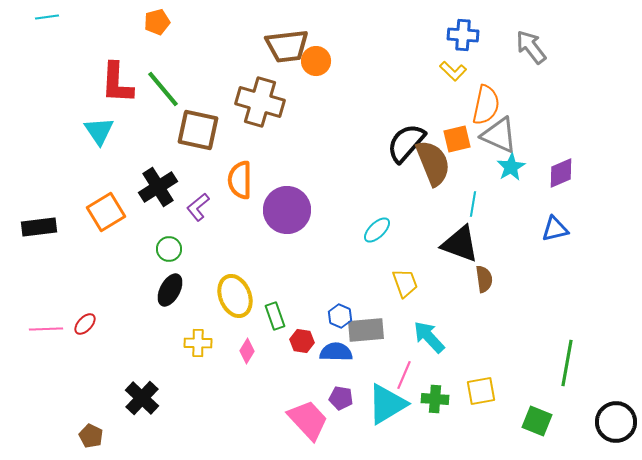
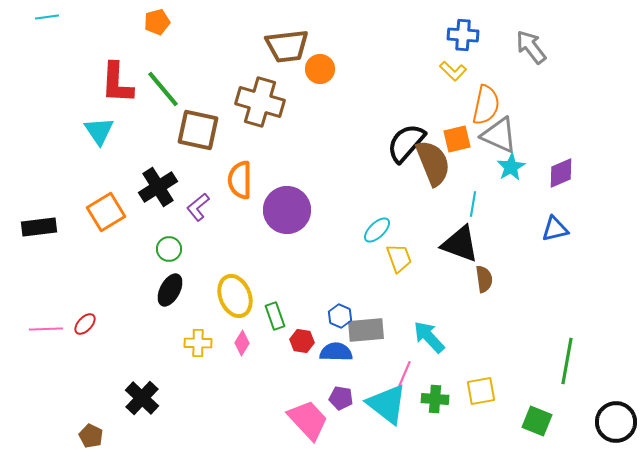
orange circle at (316, 61): moved 4 px right, 8 px down
yellow trapezoid at (405, 283): moved 6 px left, 25 px up
pink diamond at (247, 351): moved 5 px left, 8 px up
green line at (567, 363): moved 2 px up
cyan triangle at (387, 404): rotated 51 degrees counterclockwise
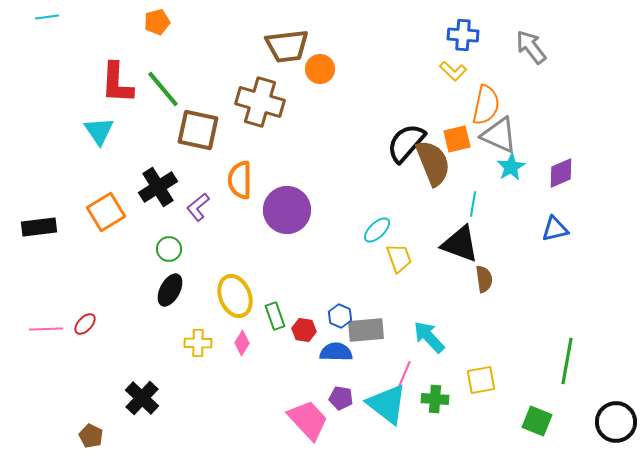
red hexagon at (302, 341): moved 2 px right, 11 px up
yellow square at (481, 391): moved 11 px up
